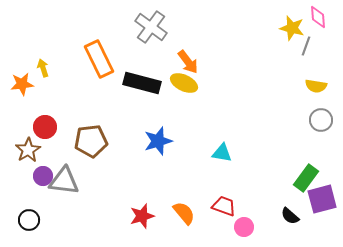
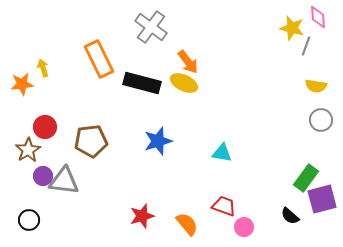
orange semicircle: moved 3 px right, 11 px down
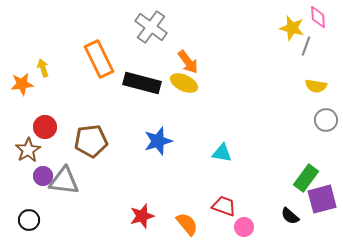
gray circle: moved 5 px right
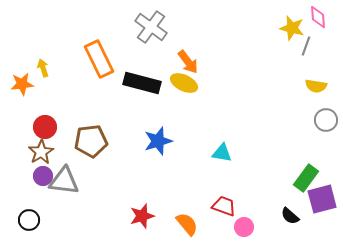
brown star: moved 13 px right, 2 px down
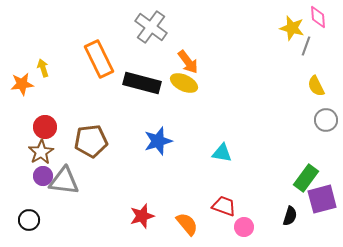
yellow semicircle: rotated 55 degrees clockwise
black semicircle: rotated 114 degrees counterclockwise
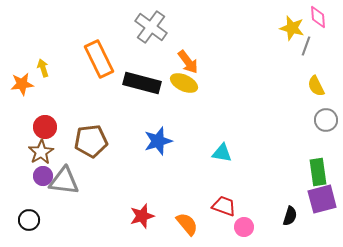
green rectangle: moved 12 px right, 6 px up; rotated 44 degrees counterclockwise
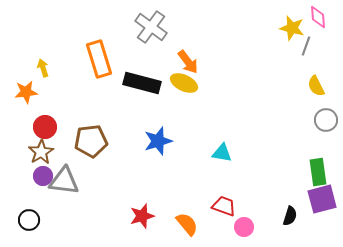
orange rectangle: rotated 9 degrees clockwise
orange star: moved 4 px right, 8 px down
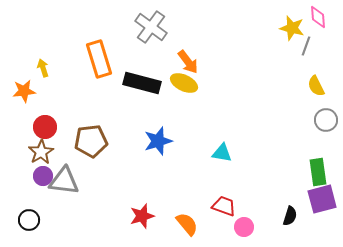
orange star: moved 2 px left, 1 px up
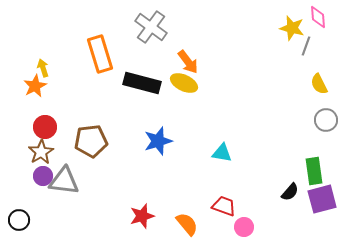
orange rectangle: moved 1 px right, 5 px up
yellow semicircle: moved 3 px right, 2 px up
orange star: moved 11 px right, 5 px up; rotated 20 degrees counterclockwise
green rectangle: moved 4 px left, 1 px up
black semicircle: moved 24 px up; rotated 24 degrees clockwise
black circle: moved 10 px left
